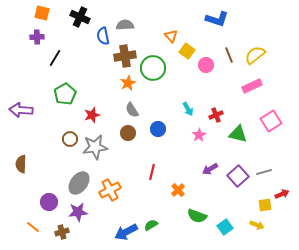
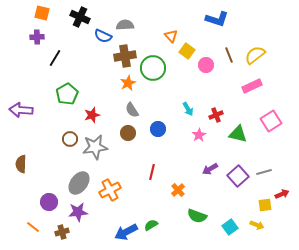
blue semicircle at (103, 36): rotated 54 degrees counterclockwise
green pentagon at (65, 94): moved 2 px right
cyan square at (225, 227): moved 5 px right
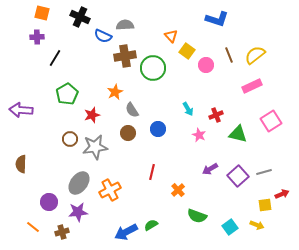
orange star at (128, 83): moved 13 px left, 9 px down
pink star at (199, 135): rotated 16 degrees counterclockwise
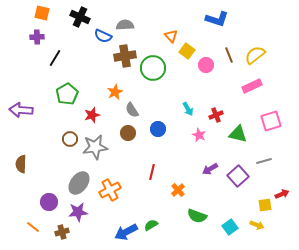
pink square at (271, 121): rotated 15 degrees clockwise
gray line at (264, 172): moved 11 px up
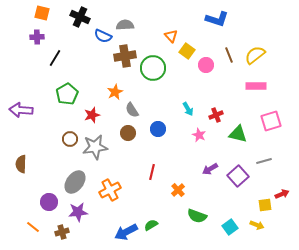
pink rectangle at (252, 86): moved 4 px right; rotated 24 degrees clockwise
gray ellipse at (79, 183): moved 4 px left, 1 px up
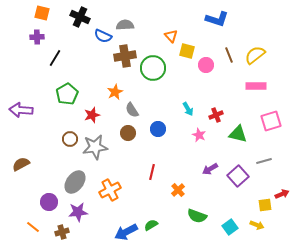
yellow square at (187, 51): rotated 21 degrees counterclockwise
brown semicircle at (21, 164): rotated 60 degrees clockwise
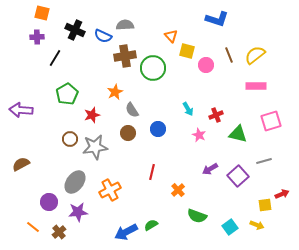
black cross at (80, 17): moved 5 px left, 13 px down
brown cross at (62, 232): moved 3 px left; rotated 24 degrees counterclockwise
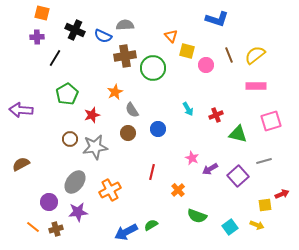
pink star at (199, 135): moved 7 px left, 23 px down
brown cross at (59, 232): moved 3 px left, 3 px up; rotated 24 degrees clockwise
